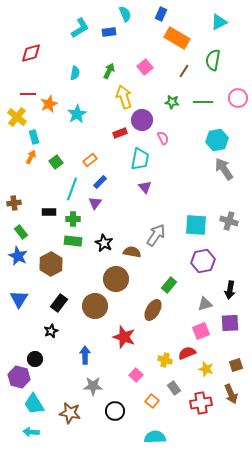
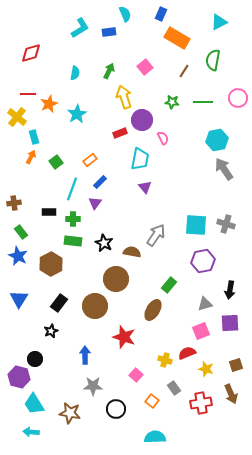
gray cross at (229, 221): moved 3 px left, 3 px down
black circle at (115, 411): moved 1 px right, 2 px up
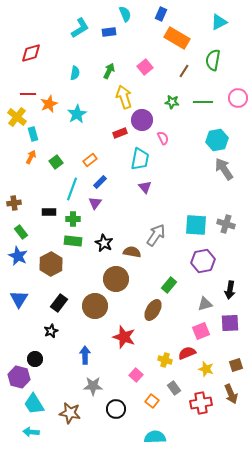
cyan rectangle at (34, 137): moved 1 px left, 3 px up
